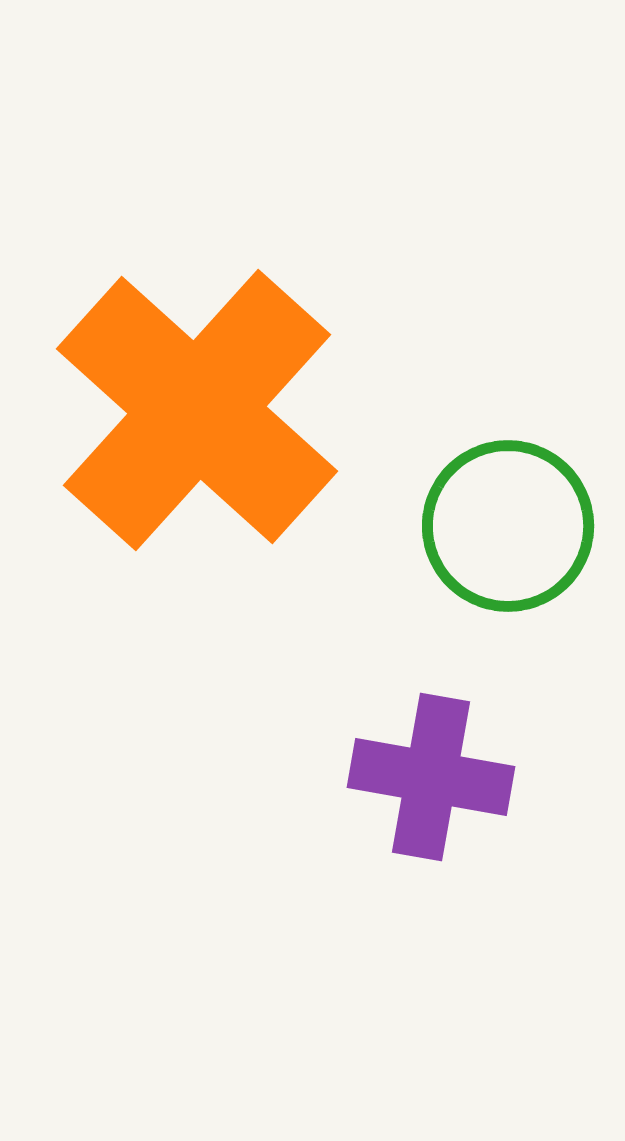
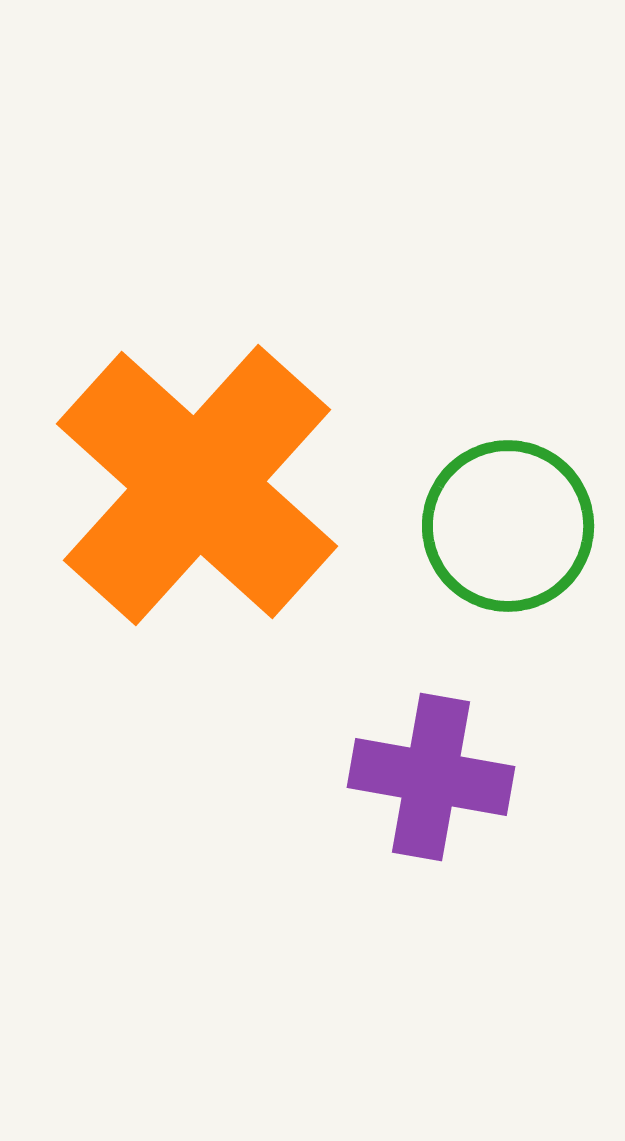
orange cross: moved 75 px down
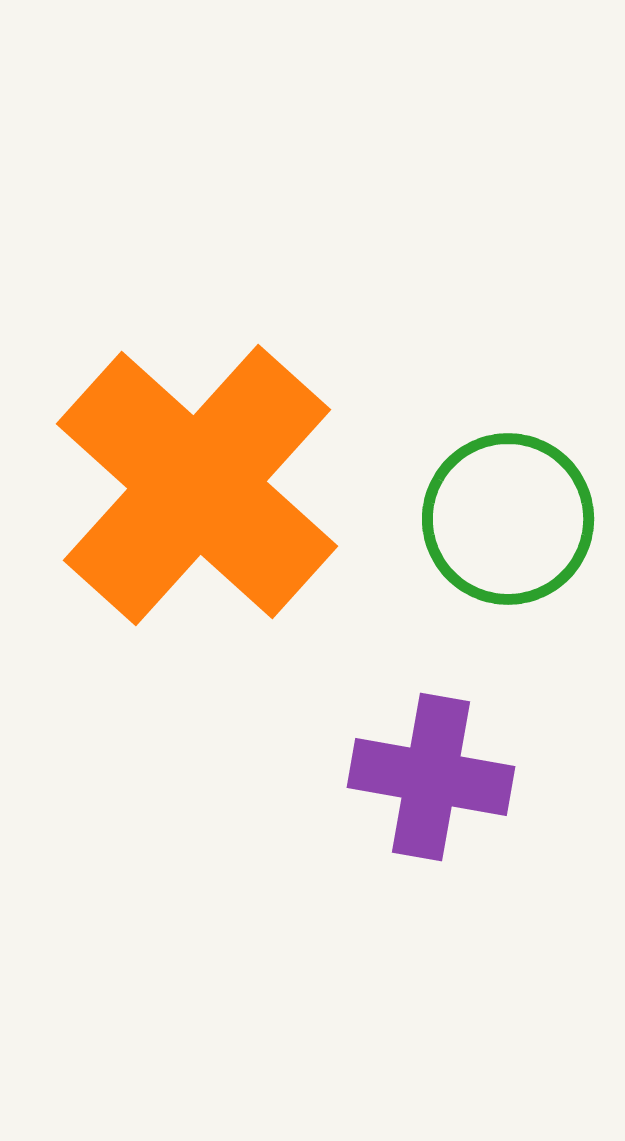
green circle: moved 7 px up
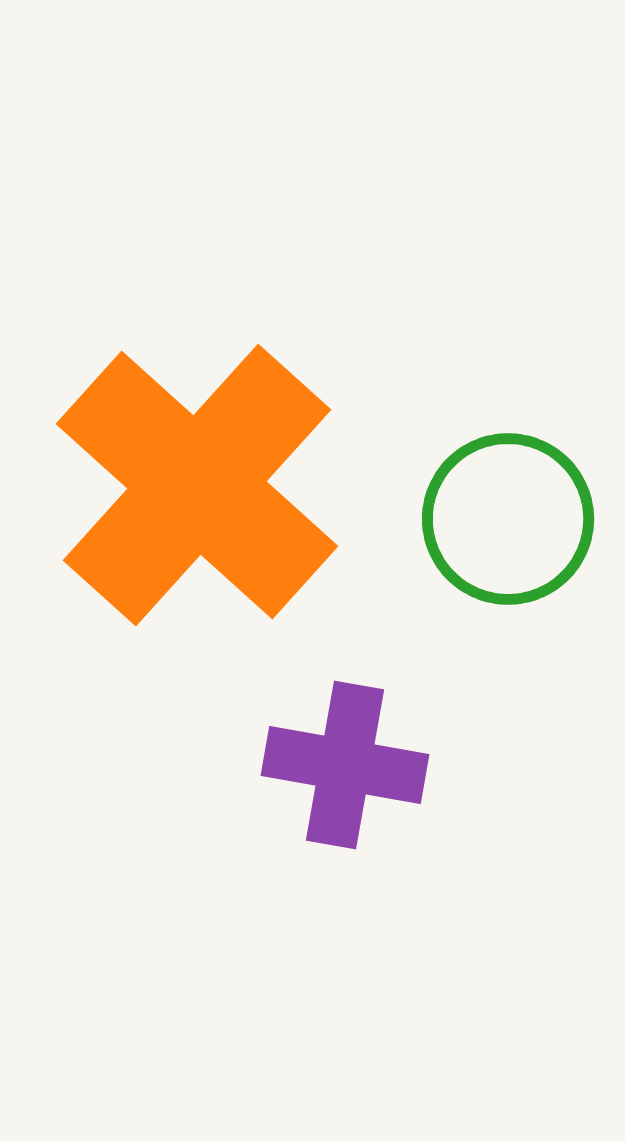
purple cross: moved 86 px left, 12 px up
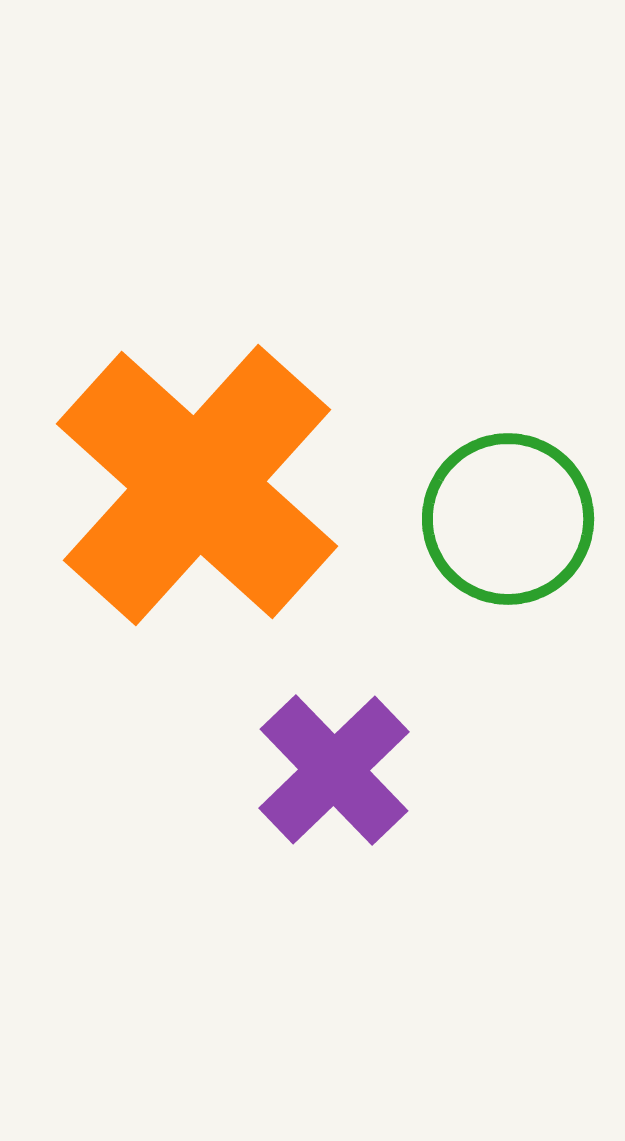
purple cross: moved 11 px left, 5 px down; rotated 36 degrees clockwise
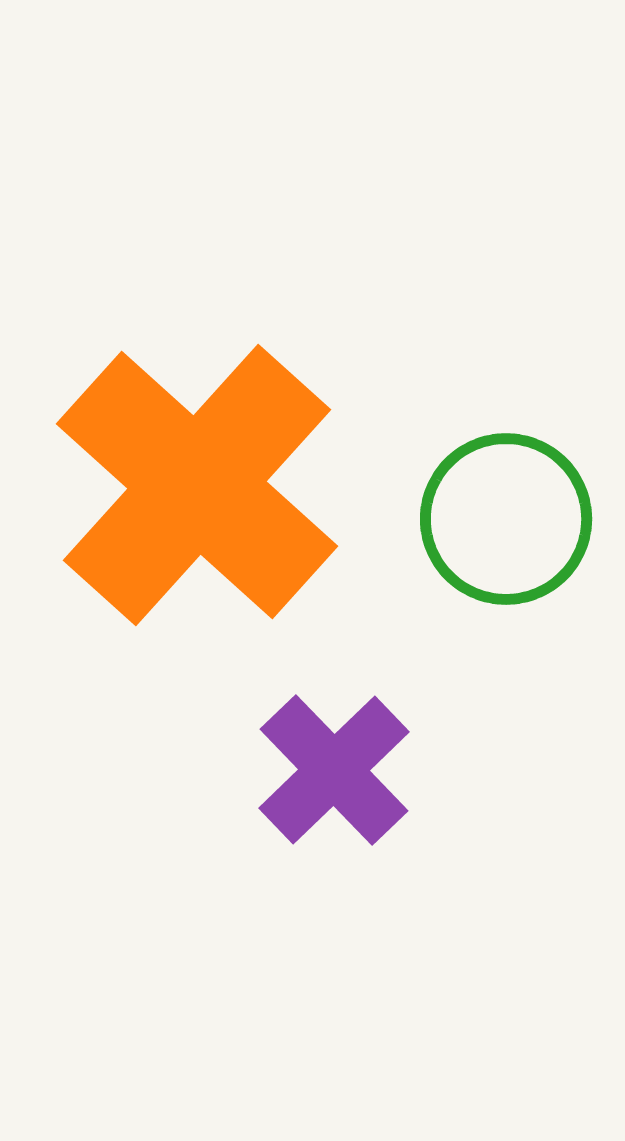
green circle: moved 2 px left
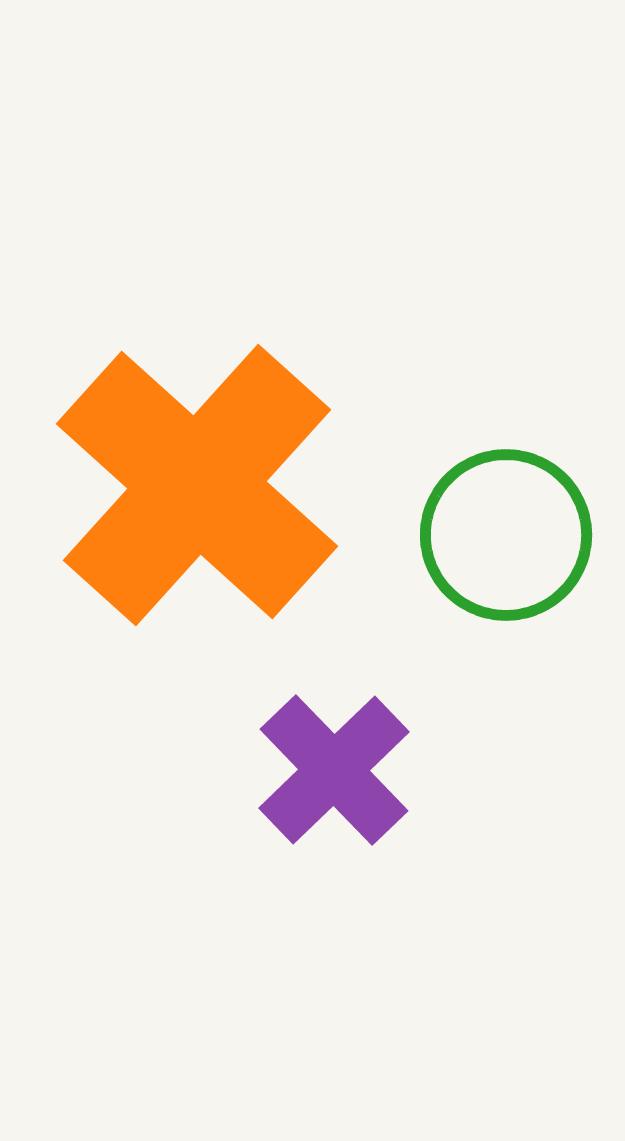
green circle: moved 16 px down
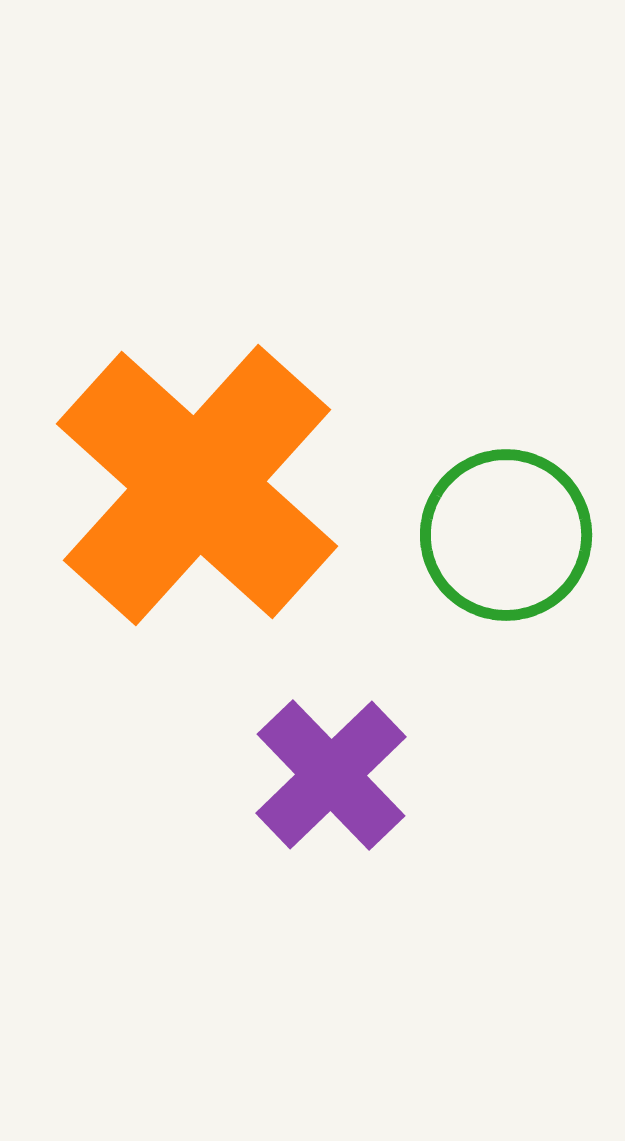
purple cross: moved 3 px left, 5 px down
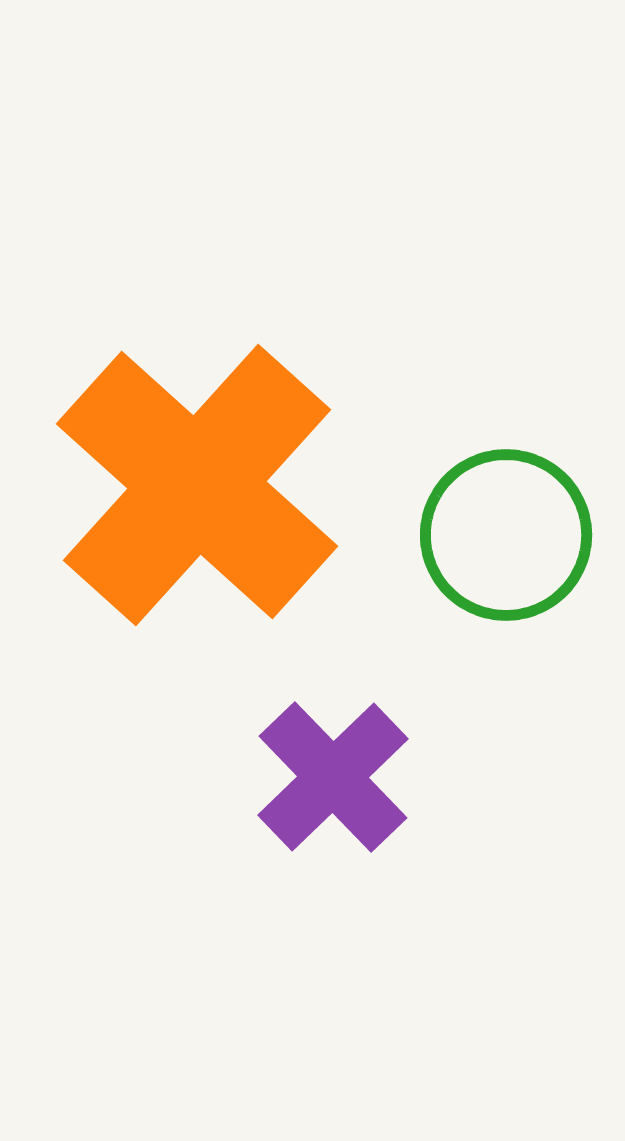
purple cross: moved 2 px right, 2 px down
